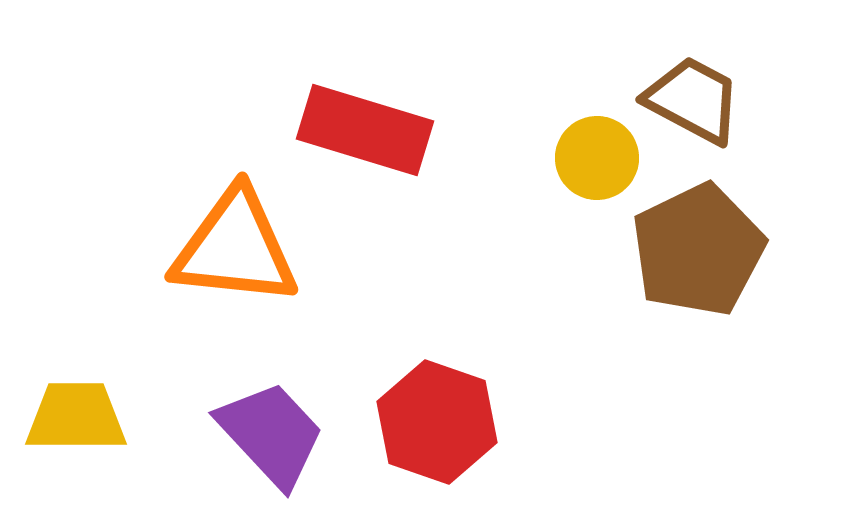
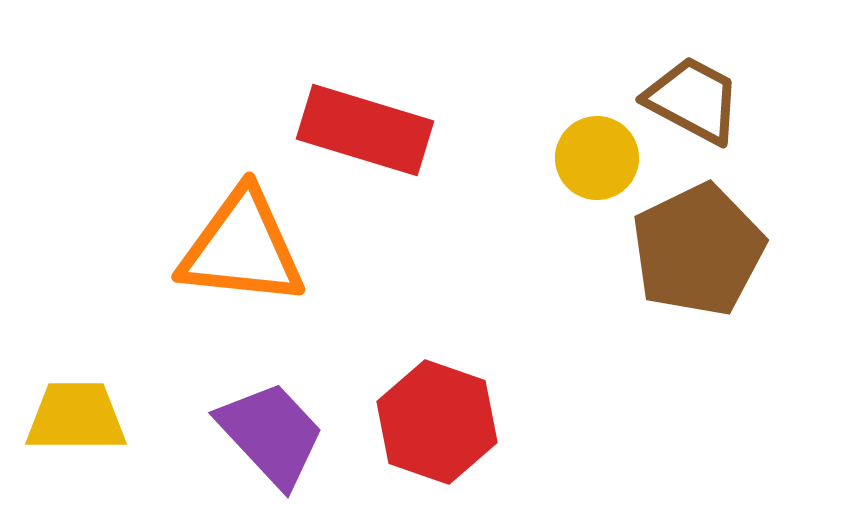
orange triangle: moved 7 px right
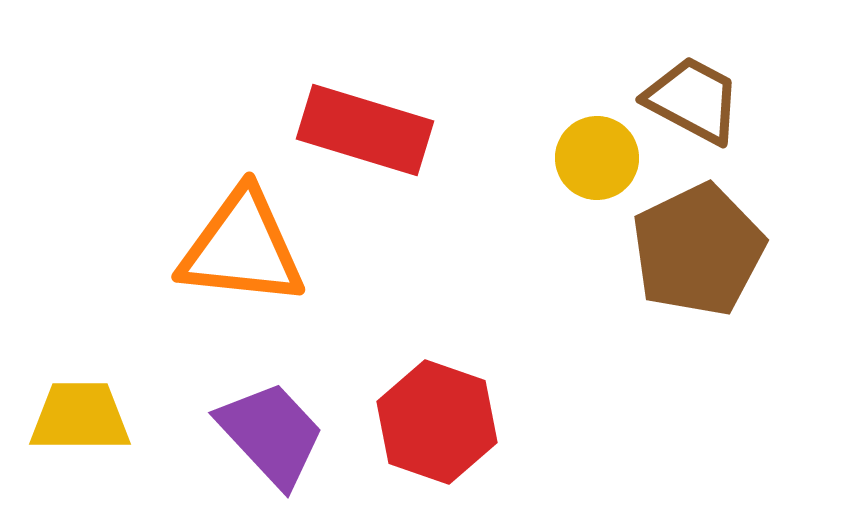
yellow trapezoid: moved 4 px right
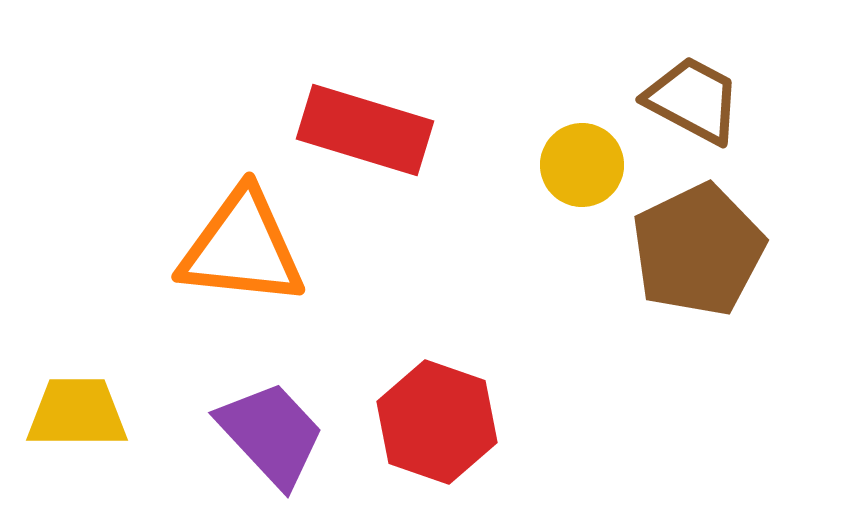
yellow circle: moved 15 px left, 7 px down
yellow trapezoid: moved 3 px left, 4 px up
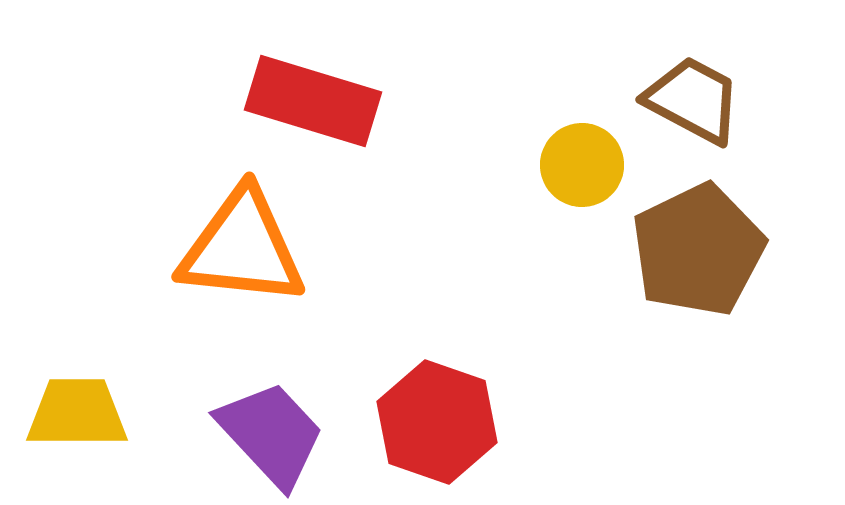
red rectangle: moved 52 px left, 29 px up
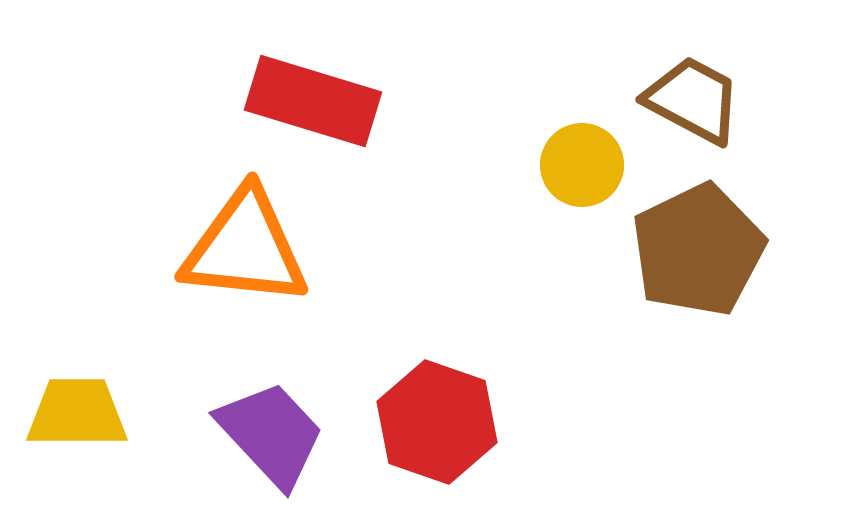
orange triangle: moved 3 px right
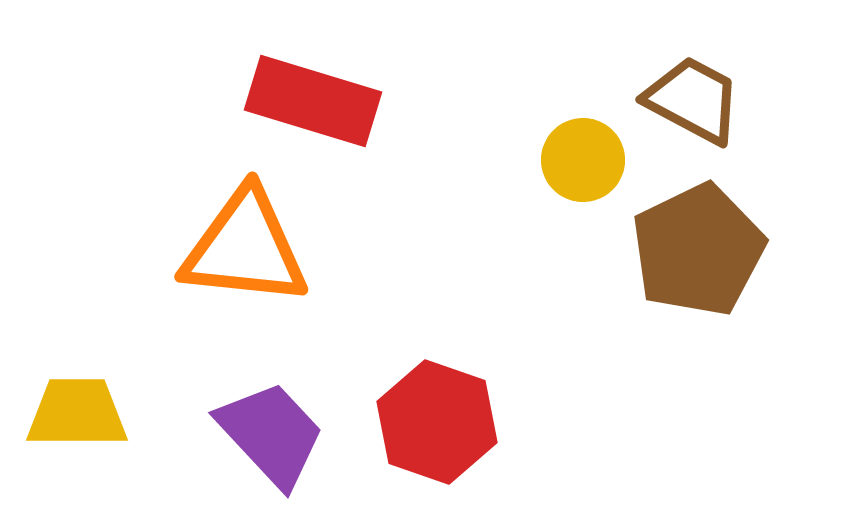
yellow circle: moved 1 px right, 5 px up
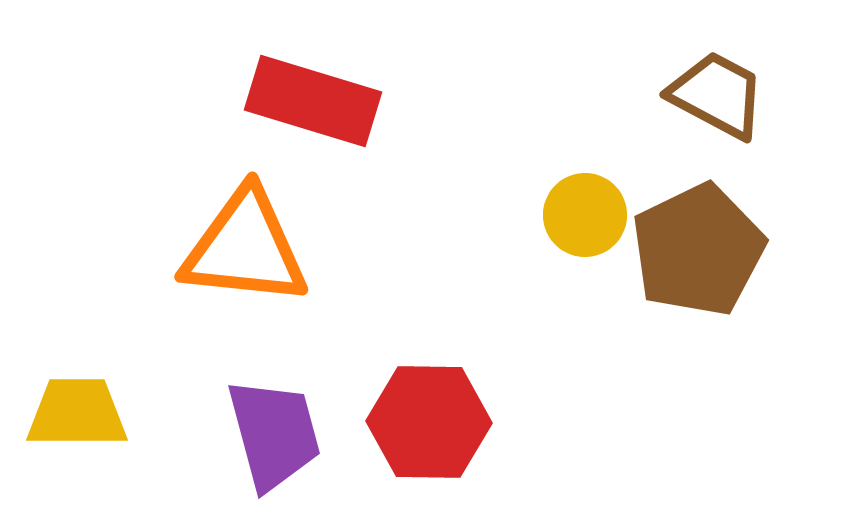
brown trapezoid: moved 24 px right, 5 px up
yellow circle: moved 2 px right, 55 px down
red hexagon: moved 8 px left; rotated 18 degrees counterclockwise
purple trapezoid: moved 3 px right; rotated 28 degrees clockwise
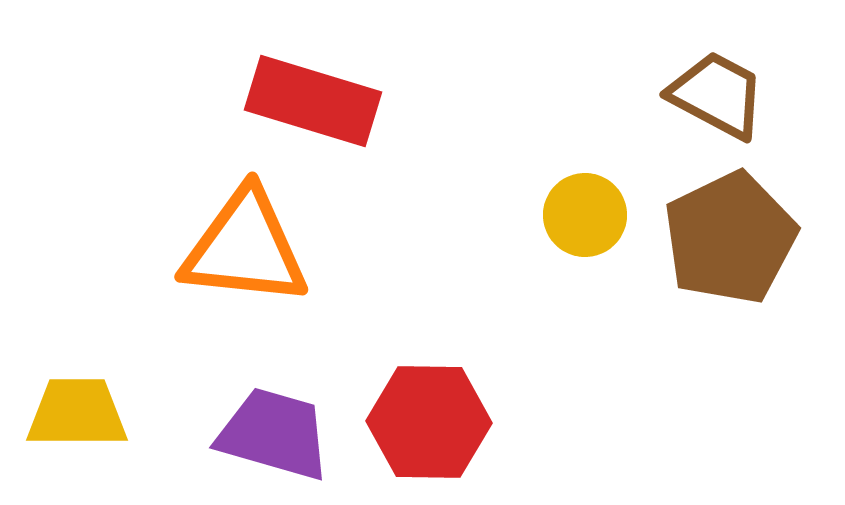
brown pentagon: moved 32 px right, 12 px up
purple trapezoid: rotated 59 degrees counterclockwise
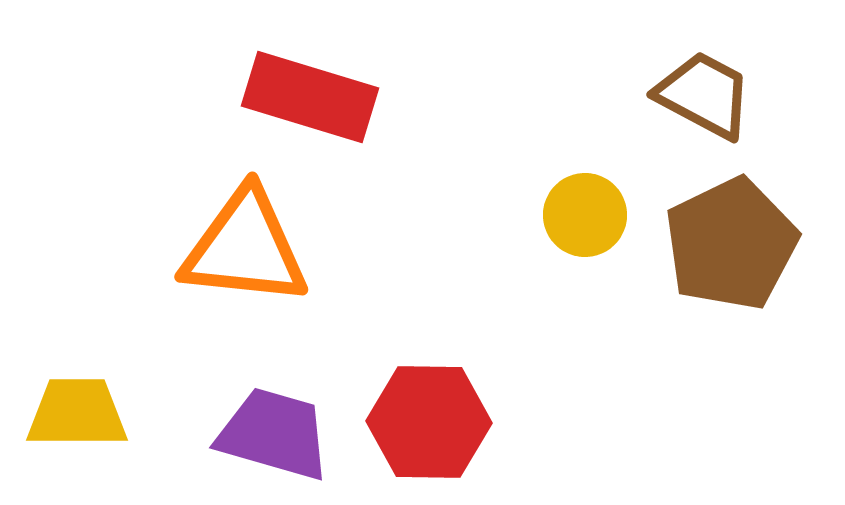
brown trapezoid: moved 13 px left
red rectangle: moved 3 px left, 4 px up
brown pentagon: moved 1 px right, 6 px down
